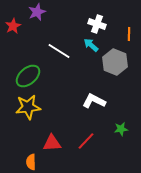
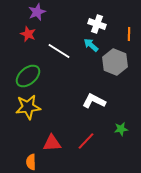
red star: moved 15 px right, 8 px down; rotated 21 degrees counterclockwise
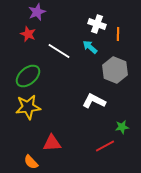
orange line: moved 11 px left
cyan arrow: moved 1 px left, 2 px down
gray hexagon: moved 8 px down
green star: moved 1 px right, 2 px up
red line: moved 19 px right, 5 px down; rotated 18 degrees clockwise
orange semicircle: rotated 42 degrees counterclockwise
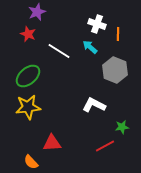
white L-shape: moved 4 px down
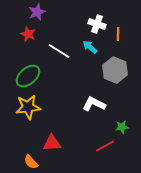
white L-shape: moved 1 px up
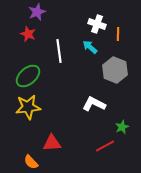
white line: rotated 50 degrees clockwise
green star: rotated 16 degrees counterclockwise
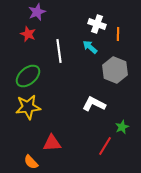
red line: rotated 30 degrees counterclockwise
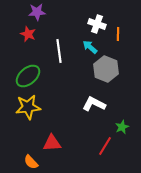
purple star: rotated 18 degrees clockwise
gray hexagon: moved 9 px left, 1 px up
